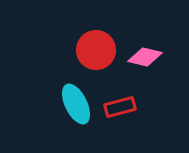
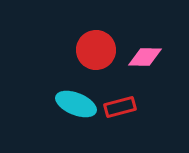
pink diamond: rotated 12 degrees counterclockwise
cyan ellipse: rotated 42 degrees counterclockwise
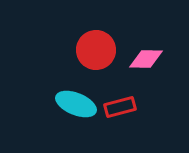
pink diamond: moved 1 px right, 2 px down
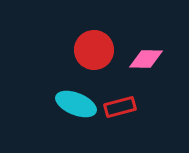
red circle: moved 2 px left
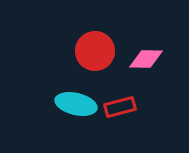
red circle: moved 1 px right, 1 px down
cyan ellipse: rotated 9 degrees counterclockwise
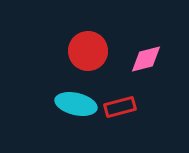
red circle: moved 7 px left
pink diamond: rotated 16 degrees counterclockwise
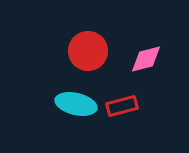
red rectangle: moved 2 px right, 1 px up
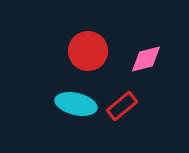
red rectangle: rotated 24 degrees counterclockwise
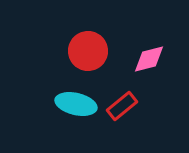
pink diamond: moved 3 px right
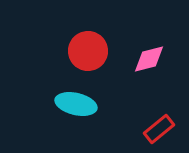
red rectangle: moved 37 px right, 23 px down
